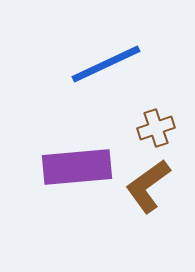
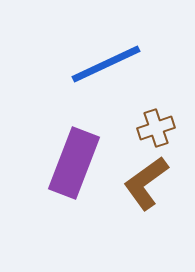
purple rectangle: moved 3 px left, 4 px up; rotated 64 degrees counterclockwise
brown L-shape: moved 2 px left, 3 px up
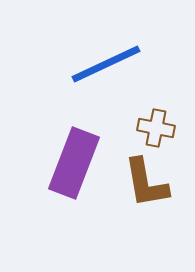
brown cross: rotated 30 degrees clockwise
brown L-shape: rotated 64 degrees counterclockwise
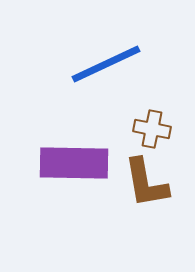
brown cross: moved 4 px left, 1 px down
purple rectangle: rotated 70 degrees clockwise
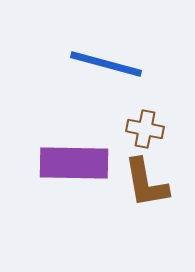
blue line: rotated 40 degrees clockwise
brown cross: moved 7 px left
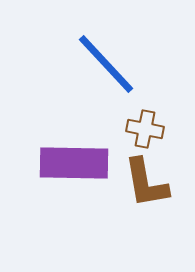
blue line: rotated 32 degrees clockwise
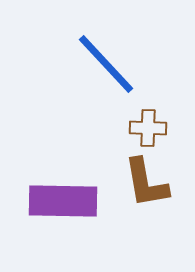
brown cross: moved 3 px right, 1 px up; rotated 9 degrees counterclockwise
purple rectangle: moved 11 px left, 38 px down
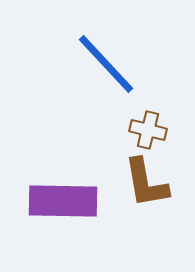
brown cross: moved 2 px down; rotated 12 degrees clockwise
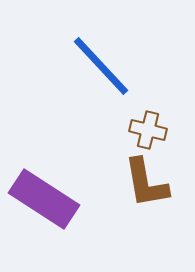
blue line: moved 5 px left, 2 px down
purple rectangle: moved 19 px left, 2 px up; rotated 32 degrees clockwise
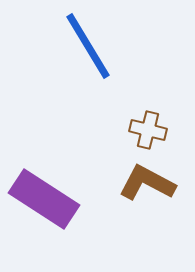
blue line: moved 13 px left, 20 px up; rotated 12 degrees clockwise
brown L-shape: moved 1 px right; rotated 128 degrees clockwise
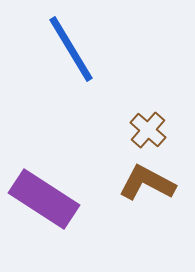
blue line: moved 17 px left, 3 px down
brown cross: rotated 27 degrees clockwise
